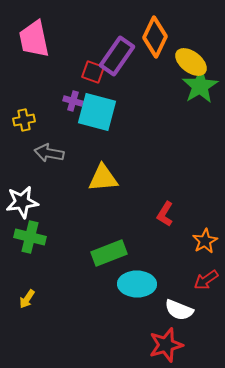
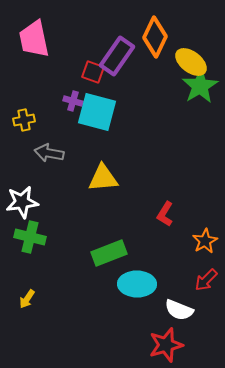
red arrow: rotated 10 degrees counterclockwise
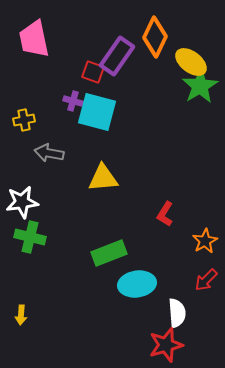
cyan ellipse: rotated 9 degrees counterclockwise
yellow arrow: moved 6 px left, 16 px down; rotated 30 degrees counterclockwise
white semicircle: moved 2 px left, 3 px down; rotated 116 degrees counterclockwise
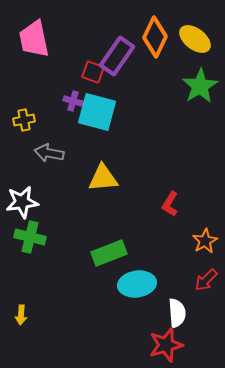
yellow ellipse: moved 4 px right, 23 px up
red L-shape: moved 5 px right, 10 px up
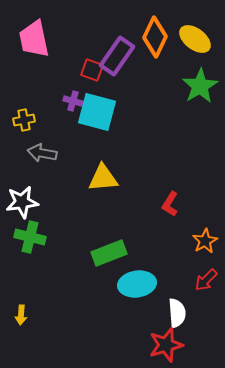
red square: moved 1 px left, 2 px up
gray arrow: moved 7 px left
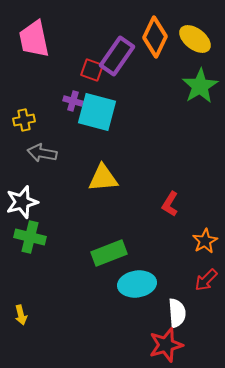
white star: rotated 8 degrees counterclockwise
yellow arrow: rotated 18 degrees counterclockwise
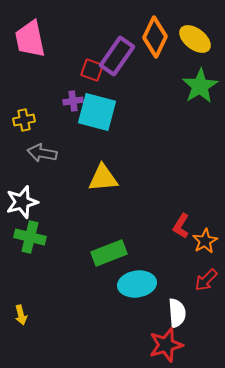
pink trapezoid: moved 4 px left
purple cross: rotated 24 degrees counterclockwise
red L-shape: moved 11 px right, 22 px down
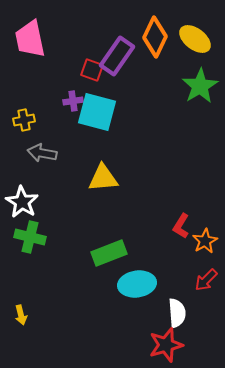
white star: rotated 24 degrees counterclockwise
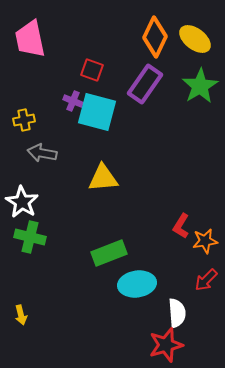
purple rectangle: moved 28 px right, 28 px down
purple cross: rotated 30 degrees clockwise
orange star: rotated 20 degrees clockwise
